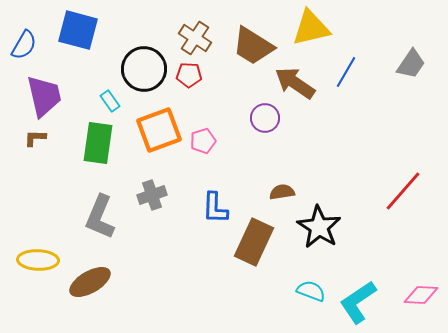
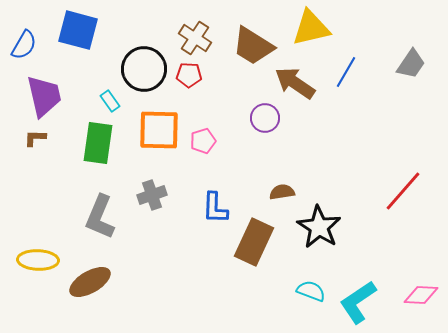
orange square: rotated 21 degrees clockwise
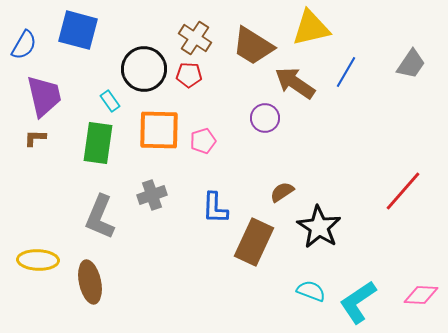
brown semicircle: rotated 25 degrees counterclockwise
brown ellipse: rotated 72 degrees counterclockwise
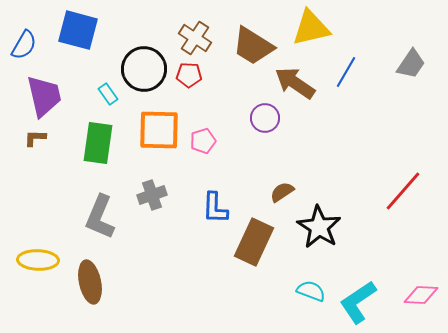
cyan rectangle: moved 2 px left, 7 px up
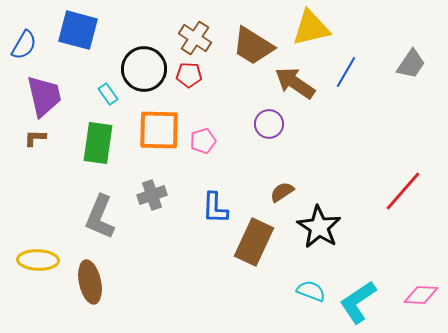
purple circle: moved 4 px right, 6 px down
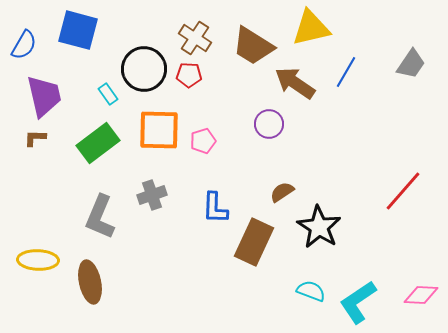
green rectangle: rotated 45 degrees clockwise
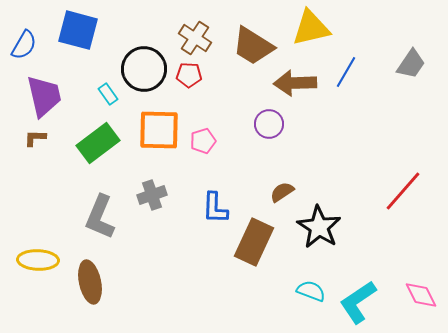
brown arrow: rotated 36 degrees counterclockwise
pink diamond: rotated 60 degrees clockwise
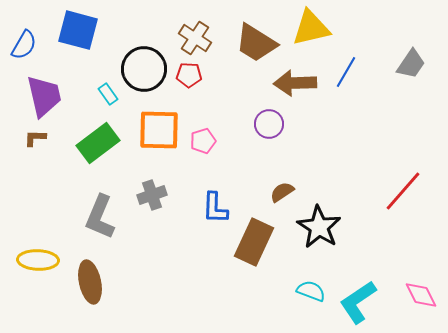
brown trapezoid: moved 3 px right, 3 px up
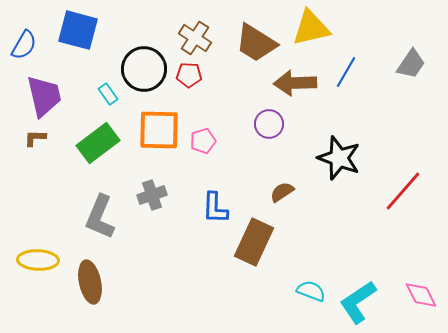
black star: moved 20 px right, 69 px up; rotated 12 degrees counterclockwise
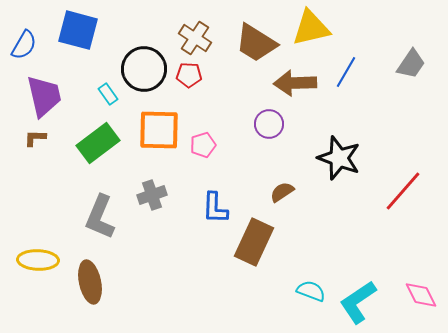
pink pentagon: moved 4 px down
